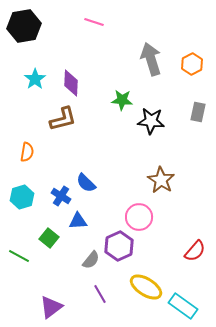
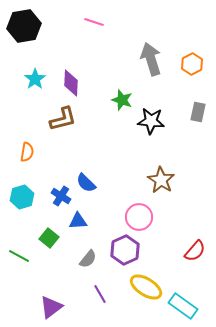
green star: rotated 15 degrees clockwise
purple hexagon: moved 6 px right, 4 px down
gray semicircle: moved 3 px left, 1 px up
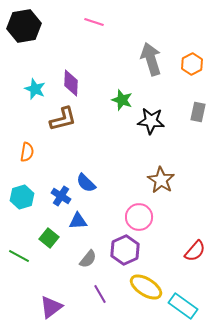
cyan star: moved 10 px down; rotated 15 degrees counterclockwise
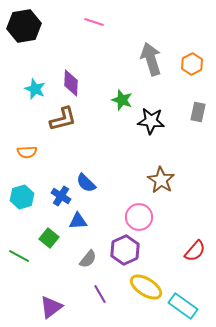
orange semicircle: rotated 78 degrees clockwise
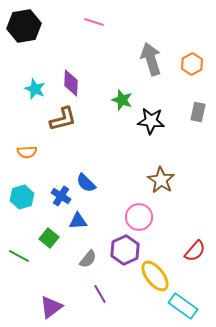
yellow ellipse: moved 9 px right, 11 px up; rotated 20 degrees clockwise
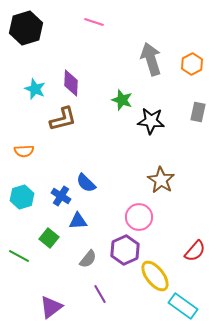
black hexagon: moved 2 px right, 2 px down; rotated 8 degrees counterclockwise
orange semicircle: moved 3 px left, 1 px up
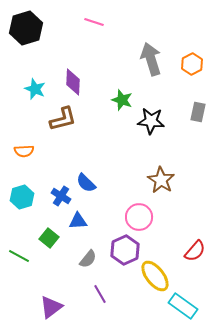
purple diamond: moved 2 px right, 1 px up
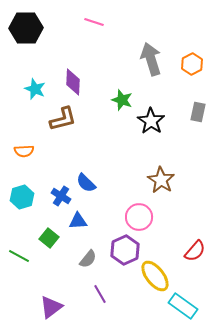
black hexagon: rotated 16 degrees clockwise
black star: rotated 28 degrees clockwise
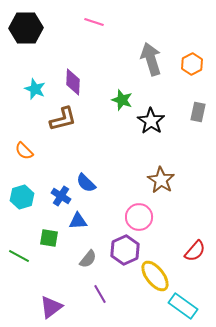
orange semicircle: rotated 48 degrees clockwise
green square: rotated 30 degrees counterclockwise
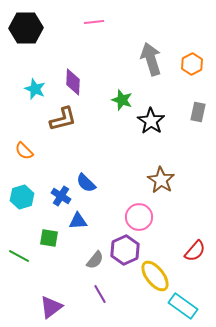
pink line: rotated 24 degrees counterclockwise
gray semicircle: moved 7 px right, 1 px down
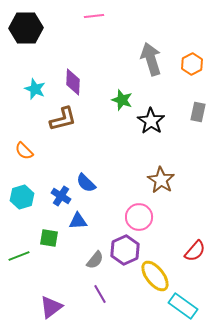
pink line: moved 6 px up
green line: rotated 50 degrees counterclockwise
